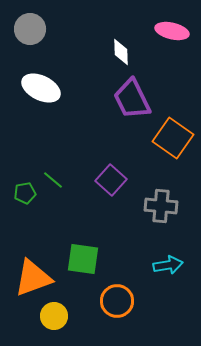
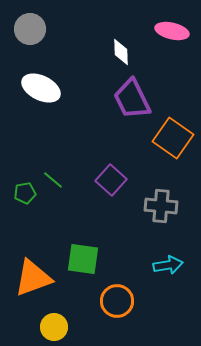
yellow circle: moved 11 px down
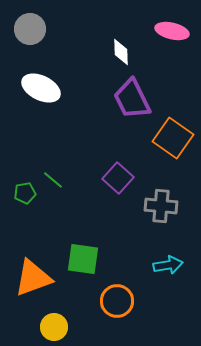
purple square: moved 7 px right, 2 px up
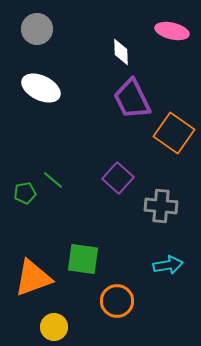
gray circle: moved 7 px right
orange square: moved 1 px right, 5 px up
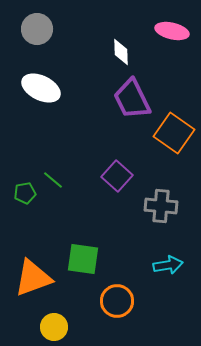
purple square: moved 1 px left, 2 px up
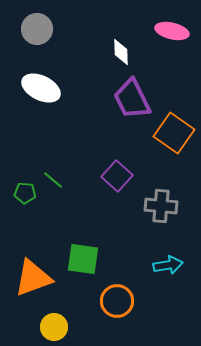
green pentagon: rotated 15 degrees clockwise
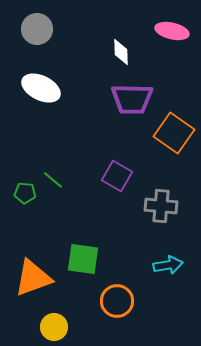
purple trapezoid: rotated 63 degrees counterclockwise
purple square: rotated 12 degrees counterclockwise
